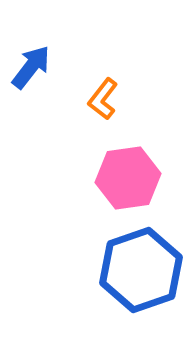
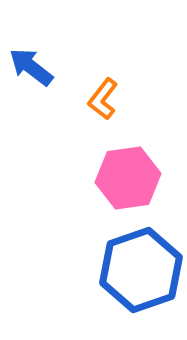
blue arrow: rotated 90 degrees counterclockwise
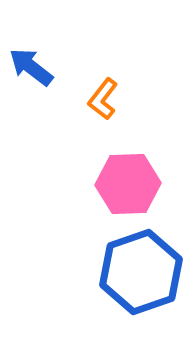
pink hexagon: moved 6 px down; rotated 6 degrees clockwise
blue hexagon: moved 2 px down
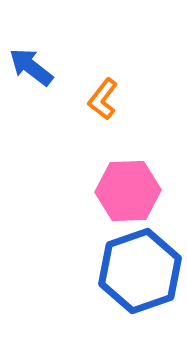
pink hexagon: moved 7 px down
blue hexagon: moved 1 px left, 1 px up
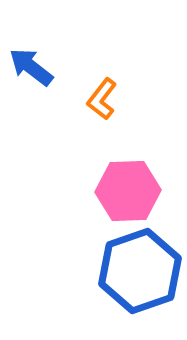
orange L-shape: moved 1 px left
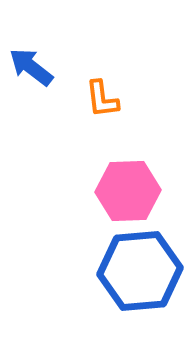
orange L-shape: rotated 45 degrees counterclockwise
blue hexagon: rotated 14 degrees clockwise
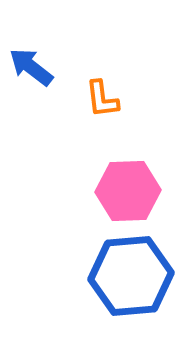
blue hexagon: moved 9 px left, 5 px down
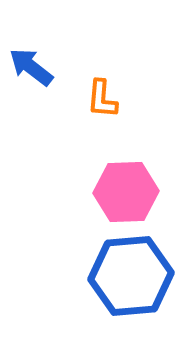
orange L-shape: rotated 12 degrees clockwise
pink hexagon: moved 2 px left, 1 px down
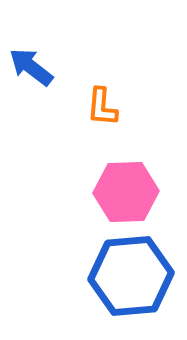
orange L-shape: moved 8 px down
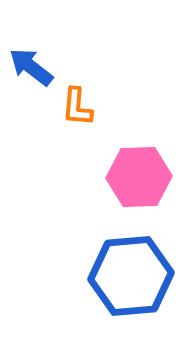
orange L-shape: moved 25 px left
pink hexagon: moved 13 px right, 15 px up
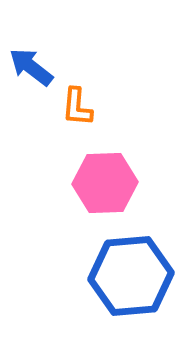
pink hexagon: moved 34 px left, 6 px down
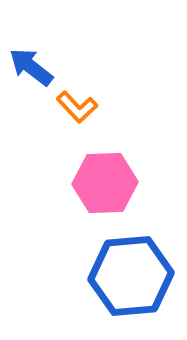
orange L-shape: rotated 48 degrees counterclockwise
